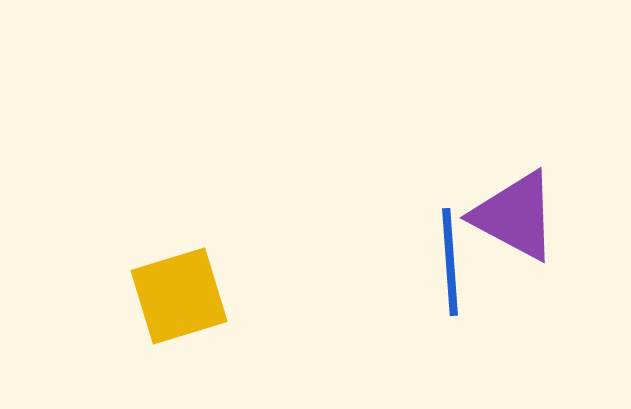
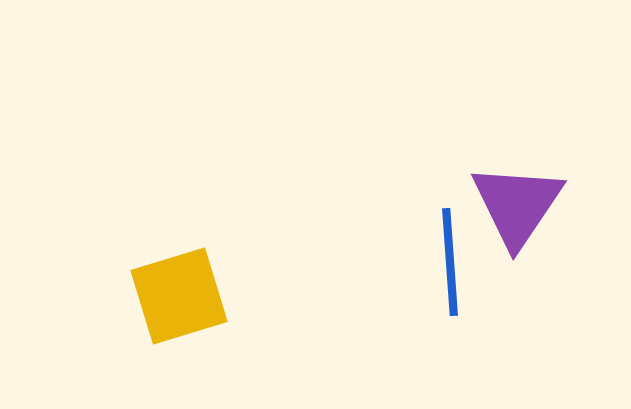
purple triangle: moved 2 px right, 11 px up; rotated 36 degrees clockwise
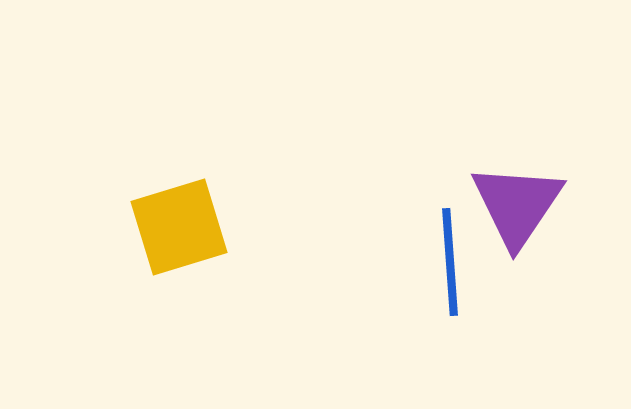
yellow square: moved 69 px up
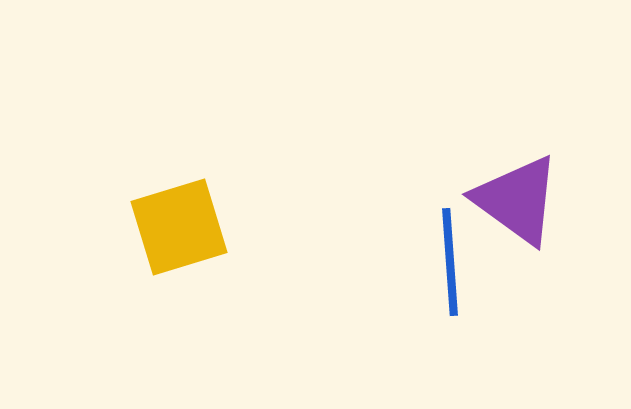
purple triangle: moved 5 px up; rotated 28 degrees counterclockwise
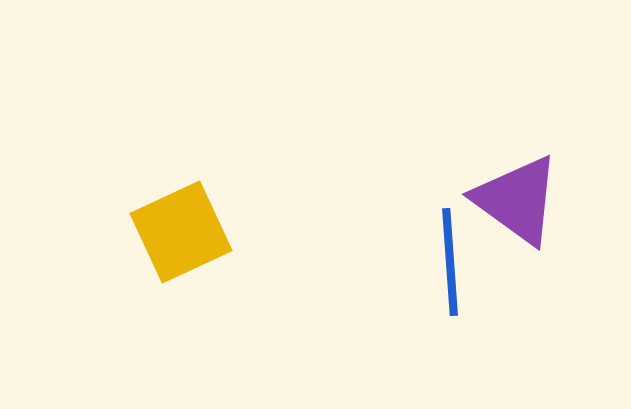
yellow square: moved 2 px right, 5 px down; rotated 8 degrees counterclockwise
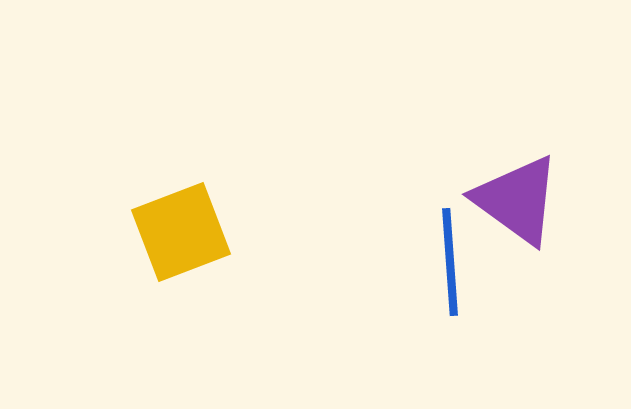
yellow square: rotated 4 degrees clockwise
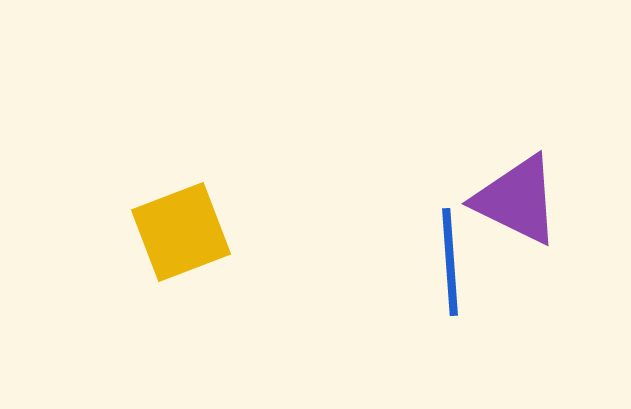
purple triangle: rotated 10 degrees counterclockwise
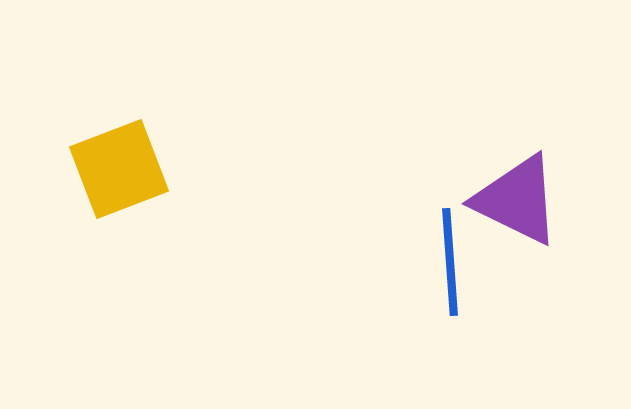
yellow square: moved 62 px left, 63 px up
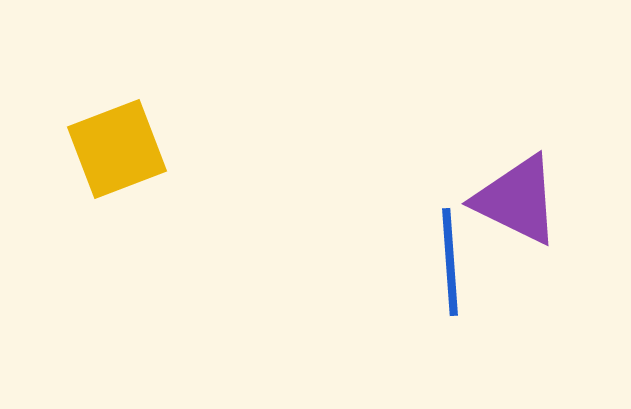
yellow square: moved 2 px left, 20 px up
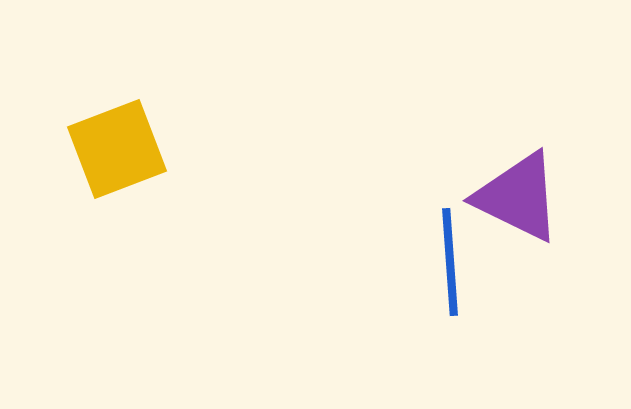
purple triangle: moved 1 px right, 3 px up
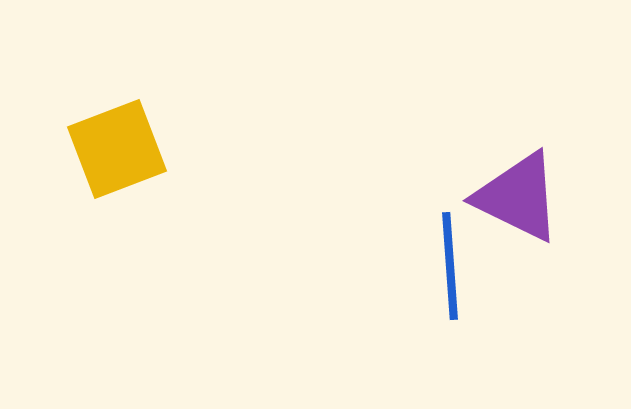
blue line: moved 4 px down
